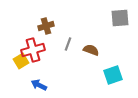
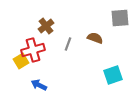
brown cross: rotated 21 degrees counterclockwise
brown semicircle: moved 4 px right, 12 px up
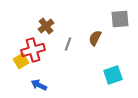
gray square: moved 1 px down
brown semicircle: rotated 84 degrees counterclockwise
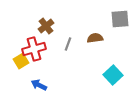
brown semicircle: rotated 56 degrees clockwise
red cross: moved 1 px right, 1 px up
cyan square: rotated 24 degrees counterclockwise
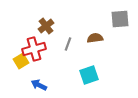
cyan square: moved 24 px left; rotated 24 degrees clockwise
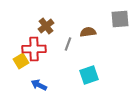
brown semicircle: moved 7 px left, 6 px up
red cross: rotated 15 degrees clockwise
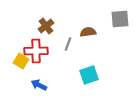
red cross: moved 2 px right, 2 px down
yellow square: rotated 28 degrees counterclockwise
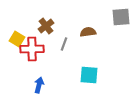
gray square: moved 1 px right, 2 px up
gray line: moved 4 px left
red cross: moved 4 px left, 2 px up
yellow square: moved 4 px left, 22 px up
cyan square: rotated 24 degrees clockwise
blue arrow: rotated 77 degrees clockwise
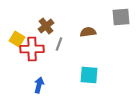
gray line: moved 5 px left
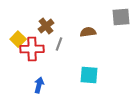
yellow square: moved 1 px right; rotated 14 degrees clockwise
